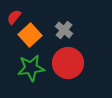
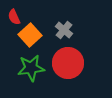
red semicircle: rotated 63 degrees counterclockwise
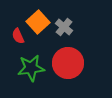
red semicircle: moved 4 px right, 19 px down
gray cross: moved 3 px up
orange square: moved 8 px right, 13 px up
